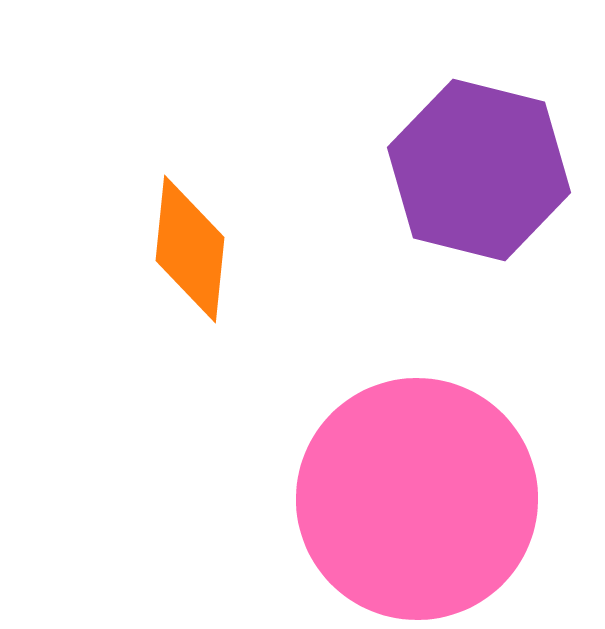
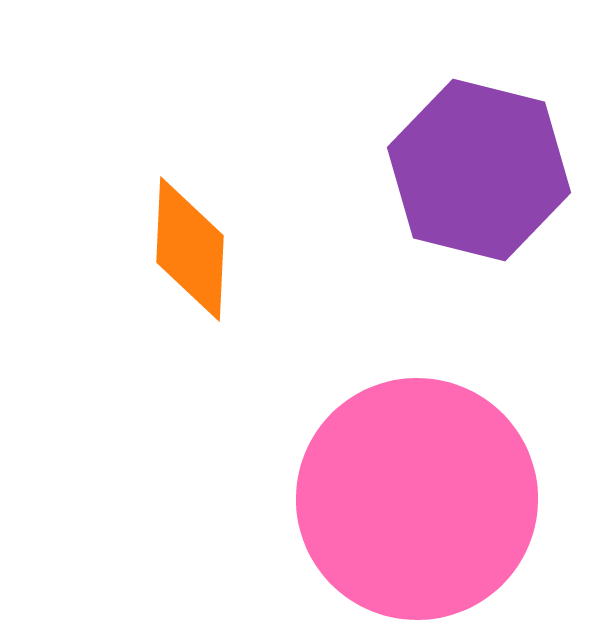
orange diamond: rotated 3 degrees counterclockwise
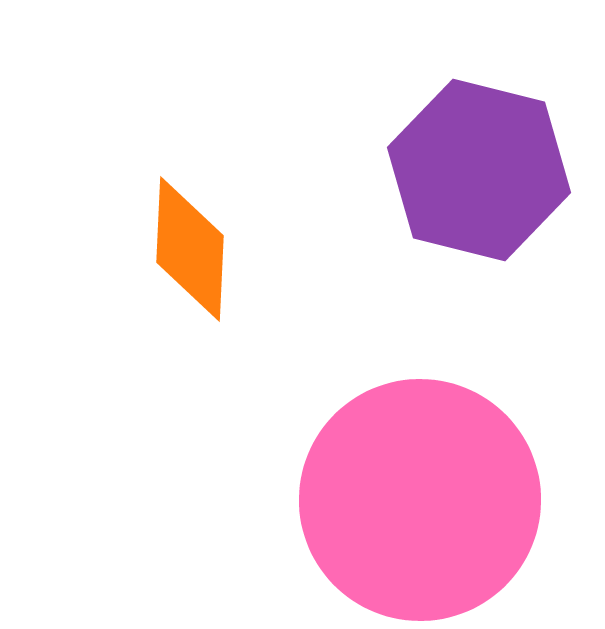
pink circle: moved 3 px right, 1 px down
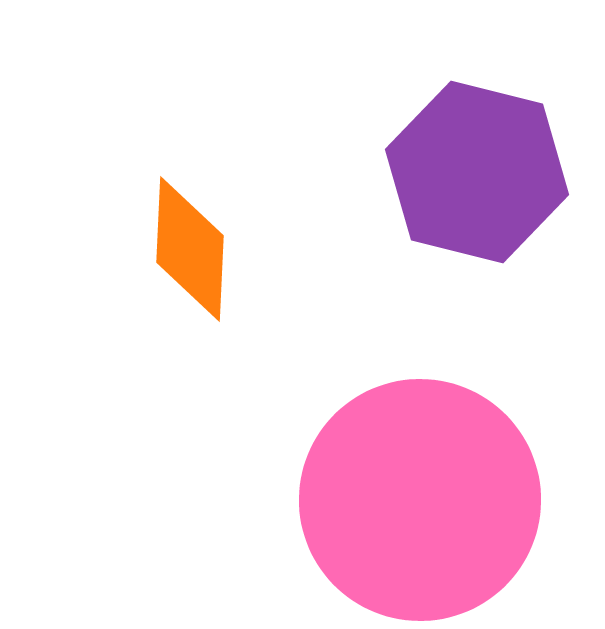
purple hexagon: moved 2 px left, 2 px down
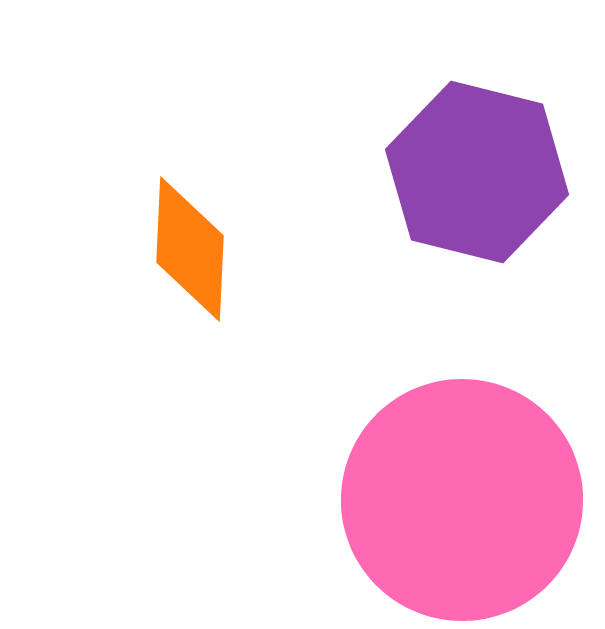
pink circle: moved 42 px right
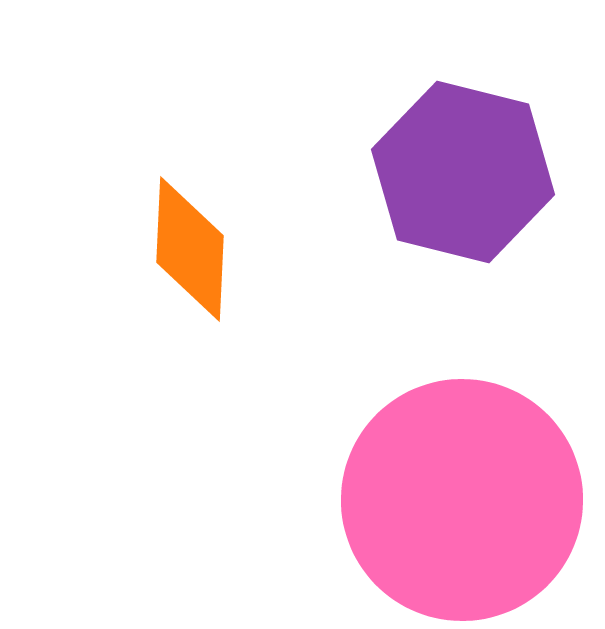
purple hexagon: moved 14 px left
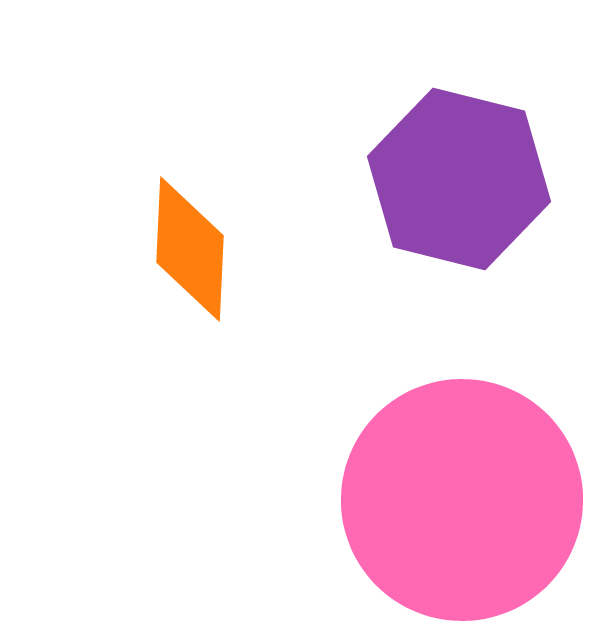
purple hexagon: moved 4 px left, 7 px down
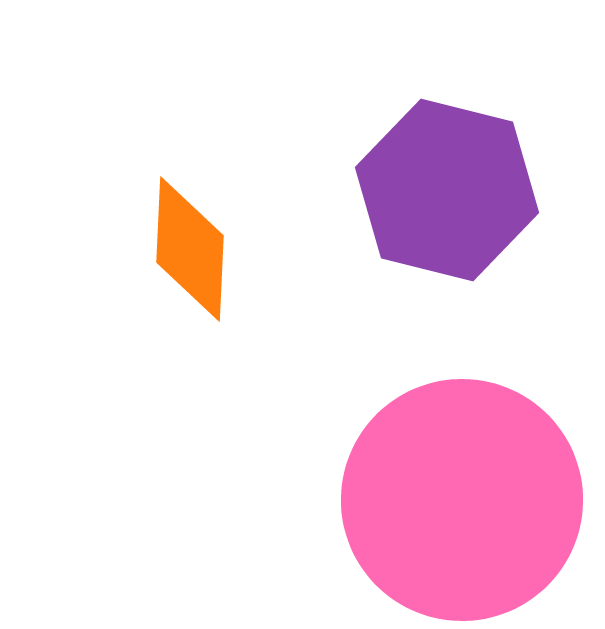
purple hexagon: moved 12 px left, 11 px down
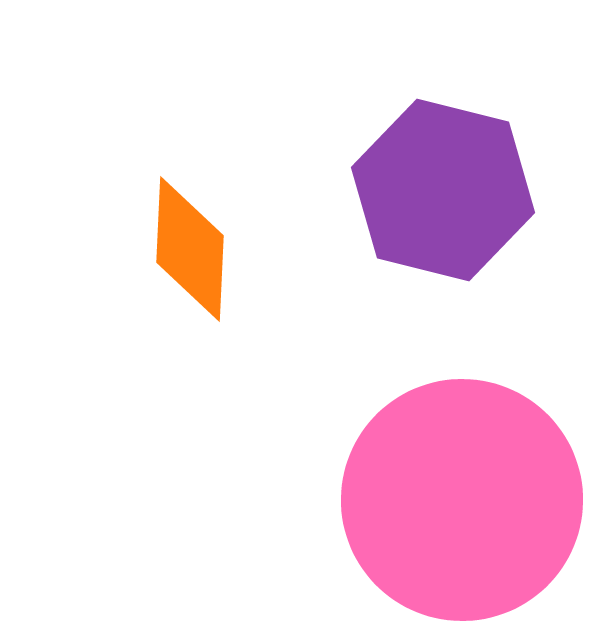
purple hexagon: moved 4 px left
